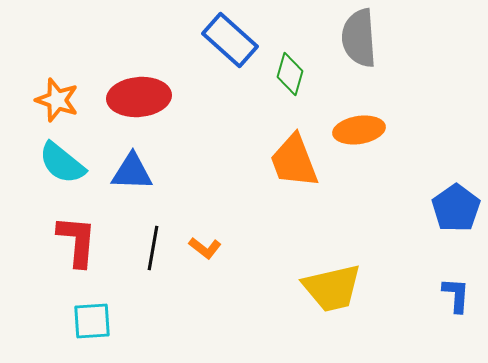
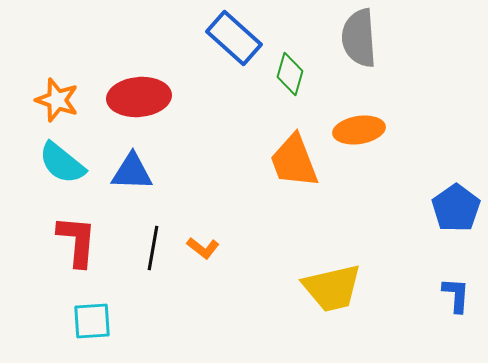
blue rectangle: moved 4 px right, 2 px up
orange L-shape: moved 2 px left
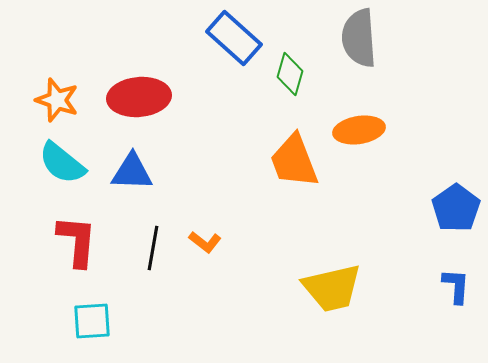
orange L-shape: moved 2 px right, 6 px up
blue L-shape: moved 9 px up
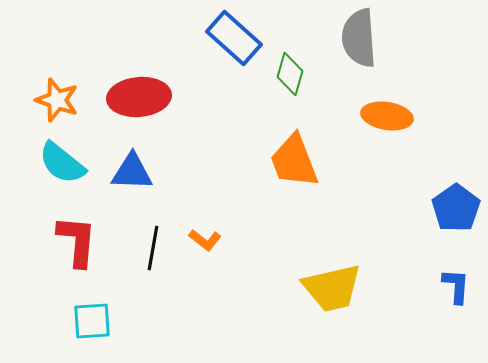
orange ellipse: moved 28 px right, 14 px up; rotated 18 degrees clockwise
orange L-shape: moved 2 px up
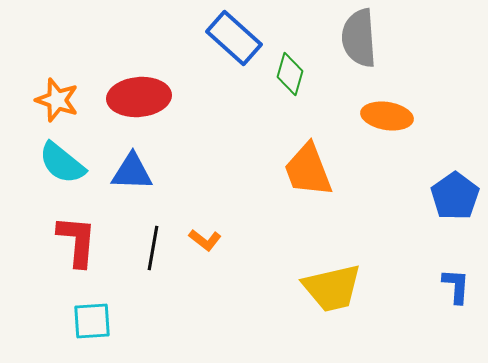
orange trapezoid: moved 14 px right, 9 px down
blue pentagon: moved 1 px left, 12 px up
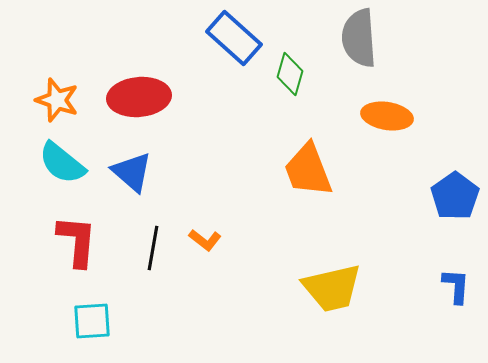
blue triangle: rotated 39 degrees clockwise
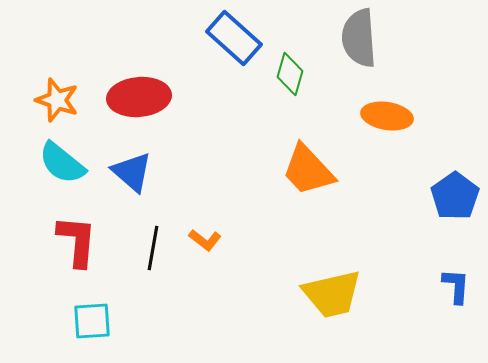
orange trapezoid: rotated 22 degrees counterclockwise
yellow trapezoid: moved 6 px down
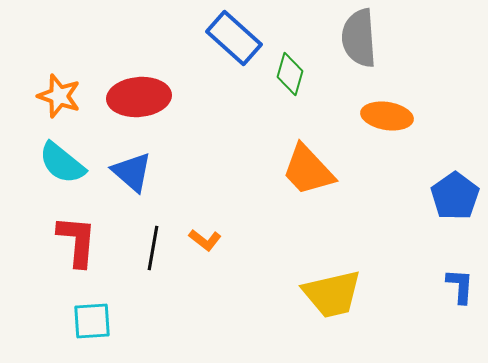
orange star: moved 2 px right, 4 px up
blue L-shape: moved 4 px right
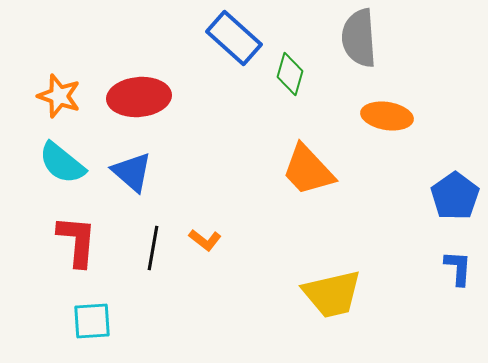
blue L-shape: moved 2 px left, 18 px up
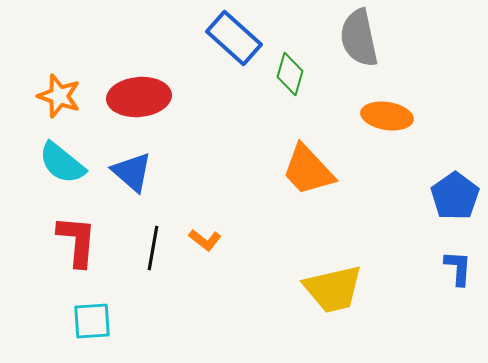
gray semicircle: rotated 8 degrees counterclockwise
yellow trapezoid: moved 1 px right, 5 px up
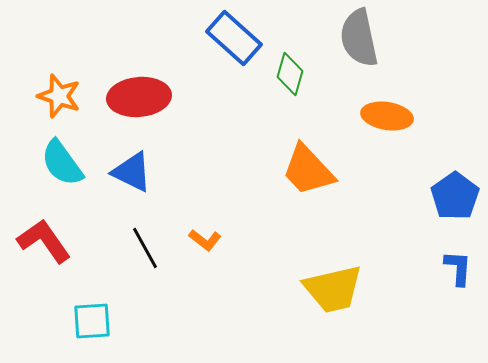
cyan semicircle: rotated 15 degrees clockwise
blue triangle: rotated 15 degrees counterclockwise
red L-shape: moved 33 px left; rotated 40 degrees counterclockwise
black line: moved 8 px left; rotated 39 degrees counterclockwise
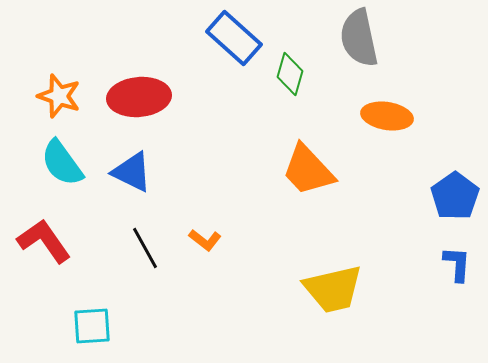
blue L-shape: moved 1 px left, 4 px up
cyan square: moved 5 px down
